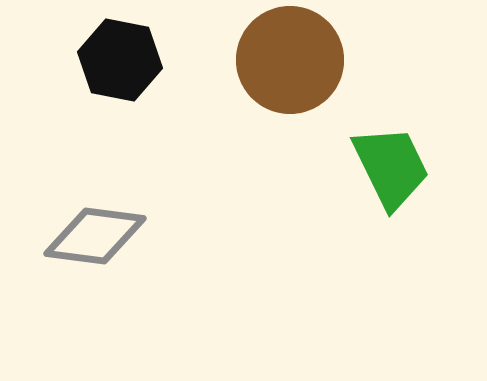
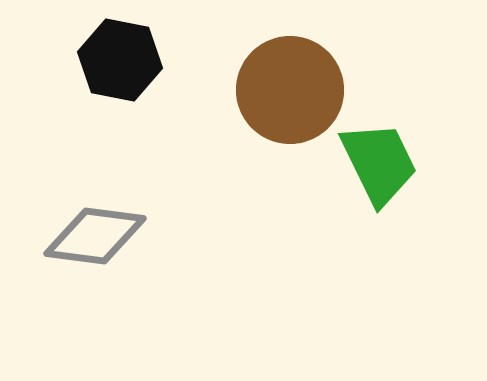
brown circle: moved 30 px down
green trapezoid: moved 12 px left, 4 px up
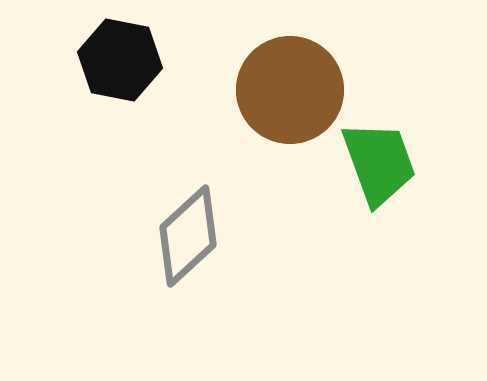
green trapezoid: rotated 6 degrees clockwise
gray diamond: moved 93 px right; rotated 50 degrees counterclockwise
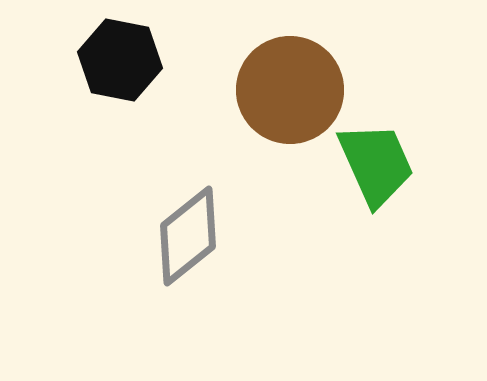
green trapezoid: moved 3 px left, 1 px down; rotated 4 degrees counterclockwise
gray diamond: rotated 4 degrees clockwise
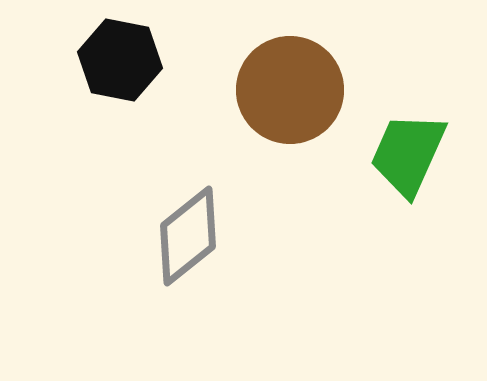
green trapezoid: moved 32 px right, 10 px up; rotated 132 degrees counterclockwise
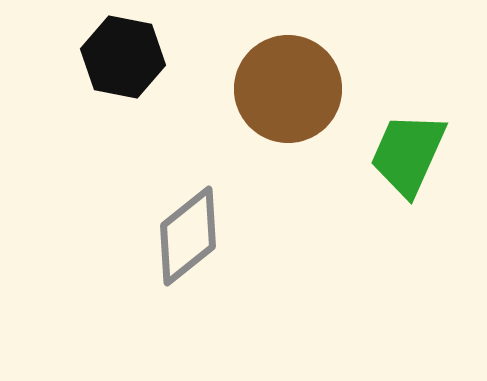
black hexagon: moved 3 px right, 3 px up
brown circle: moved 2 px left, 1 px up
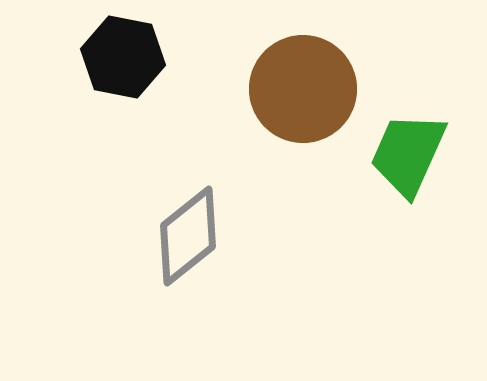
brown circle: moved 15 px right
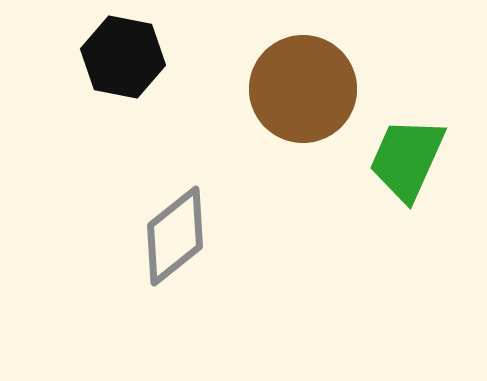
green trapezoid: moved 1 px left, 5 px down
gray diamond: moved 13 px left
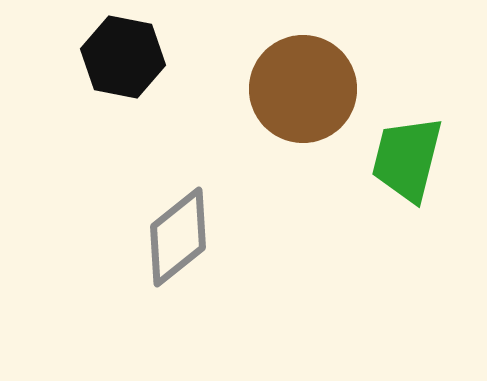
green trapezoid: rotated 10 degrees counterclockwise
gray diamond: moved 3 px right, 1 px down
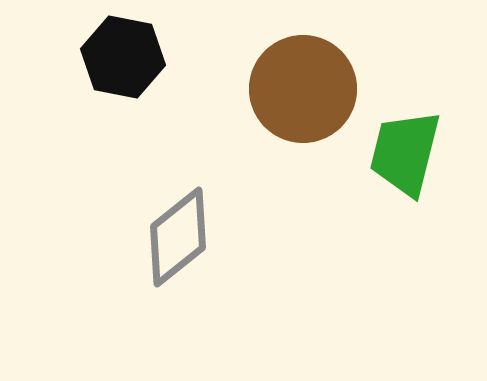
green trapezoid: moved 2 px left, 6 px up
